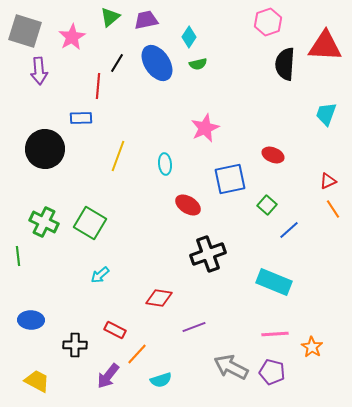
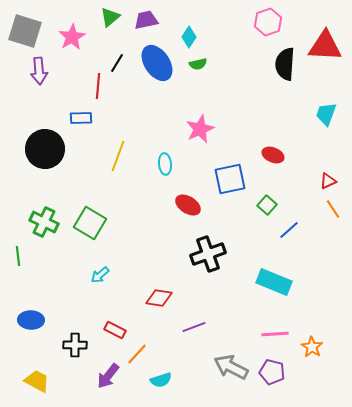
pink star at (205, 128): moved 5 px left, 1 px down
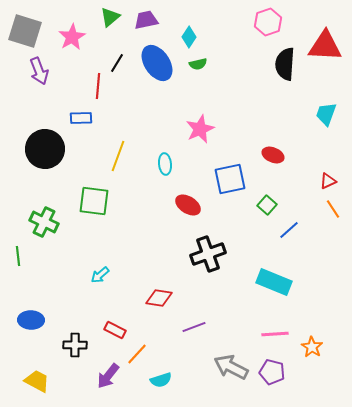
purple arrow at (39, 71): rotated 16 degrees counterclockwise
green square at (90, 223): moved 4 px right, 22 px up; rotated 24 degrees counterclockwise
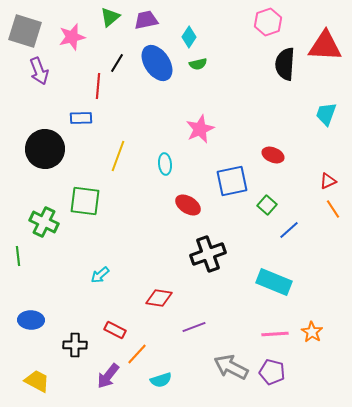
pink star at (72, 37): rotated 16 degrees clockwise
blue square at (230, 179): moved 2 px right, 2 px down
green square at (94, 201): moved 9 px left
orange star at (312, 347): moved 15 px up
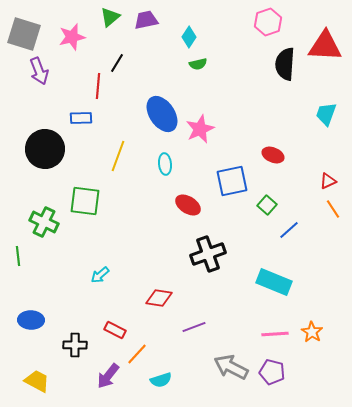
gray square at (25, 31): moved 1 px left, 3 px down
blue ellipse at (157, 63): moved 5 px right, 51 px down
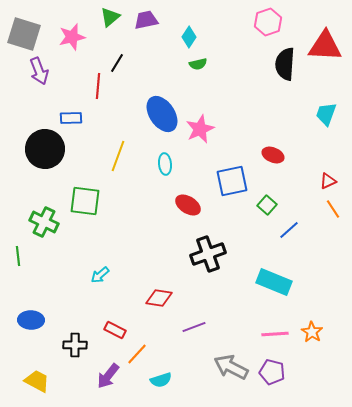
blue rectangle at (81, 118): moved 10 px left
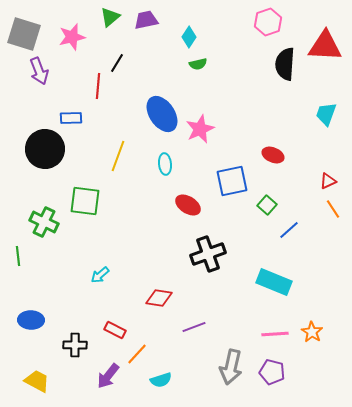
gray arrow at (231, 367): rotated 104 degrees counterclockwise
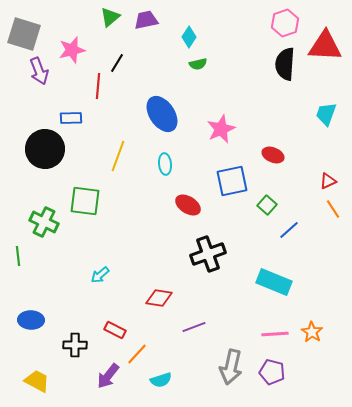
pink hexagon at (268, 22): moved 17 px right, 1 px down
pink star at (72, 37): moved 13 px down
pink star at (200, 129): moved 21 px right
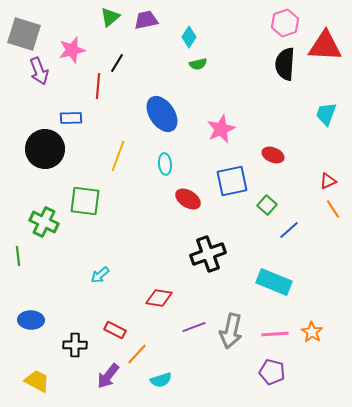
red ellipse at (188, 205): moved 6 px up
gray arrow at (231, 367): moved 36 px up
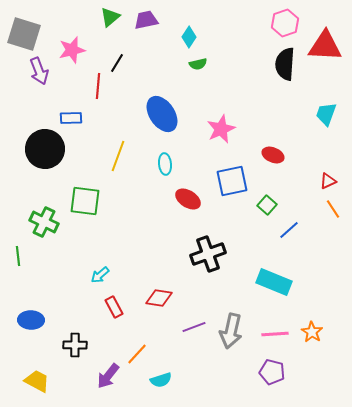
red rectangle at (115, 330): moved 1 px left, 23 px up; rotated 35 degrees clockwise
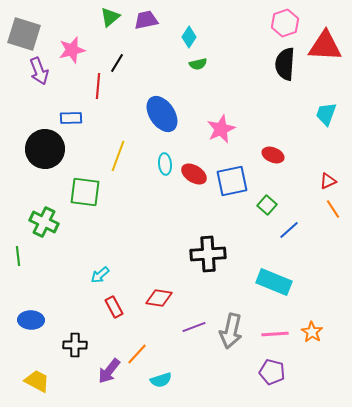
red ellipse at (188, 199): moved 6 px right, 25 px up
green square at (85, 201): moved 9 px up
black cross at (208, 254): rotated 16 degrees clockwise
purple arrow at (108, 376): moved 1 px right, 5 px up
